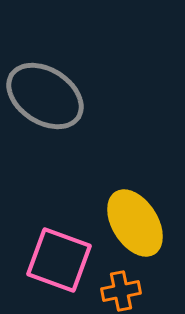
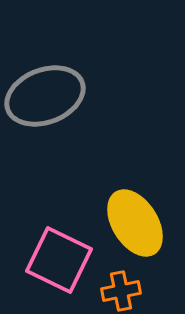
gray ellipse: rotated 54 degrees counterclockwise
pink square: rotated 6 degrees clockwise
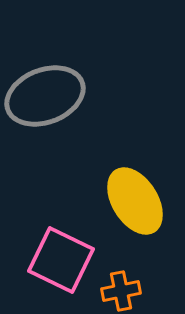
yellow ellipse: moved 22 px up
pink square: moved 2 px right
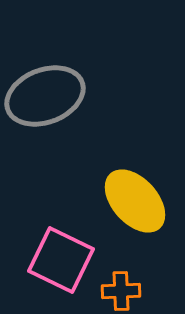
yellow ellipse: rotated 10 degrees counterclockwise
orange cross: rotated 9 degrees clockwise
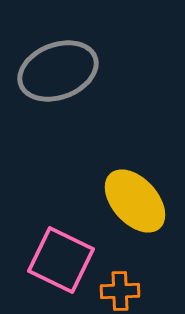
gray ellipse: moved 13 px right, 25 px up
orange cross: moved 1 px left
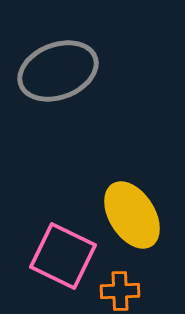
yellow ellipse: moved 3 px left, 14 px down; rotated 10 degrees clockwise
pink square: moved 2 px right, 4 px up
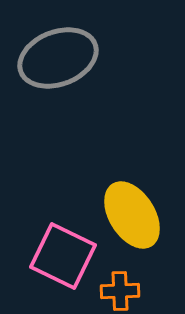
gray ellipse: moved 13 px up
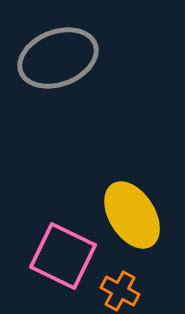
orange cross: rotated 30 degrees clockwise
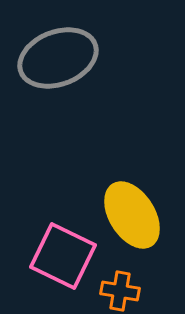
orange cross: rotated 18 degrees counterclockwise
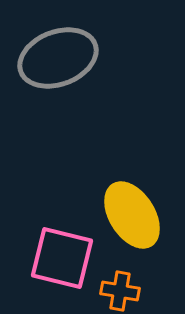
pink square: moved 1 px left, 2 px down; rotated 12 degrees counterclockwise
